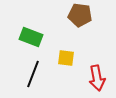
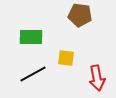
green rectangle: rotated 20 degrees counterclockwise
black line: rotated 40 degrees clockwise
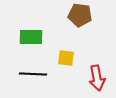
black line: rotated 32 degrees clockwise
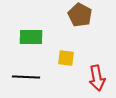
brown pentagon: rotated 20 degrees clockwise
black line: moved 7 px left, 3 px down
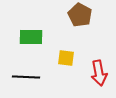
red arrow: moved 2 px right, 5 px up
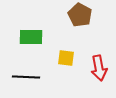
red arrow: moved 5 px up
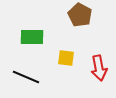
green rectangle: moved 1 px right
black line: rotated 20 degrees clockwise
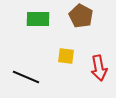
brown pentagon: moved 1 px right, 1 px down
green rectangle: moved 6 px right, 18 px up
yellow square: moved 2 px up
